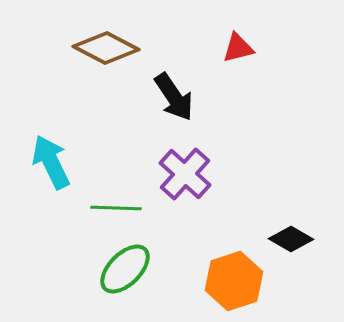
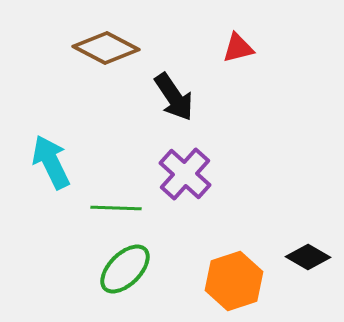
black diamond: moved 17 px right, 18 px down
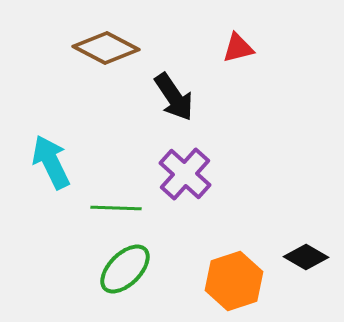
black diamond: moved 2 px left
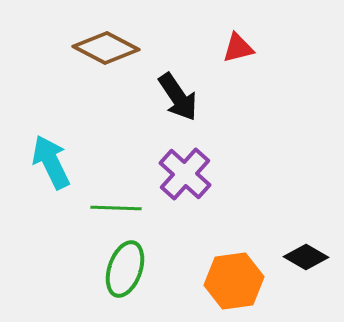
black arrow: moved 4 px right
green ellipse: rotated 26 degrees counterclockwise
orange hexagon: rotated 10 degrees clockwise
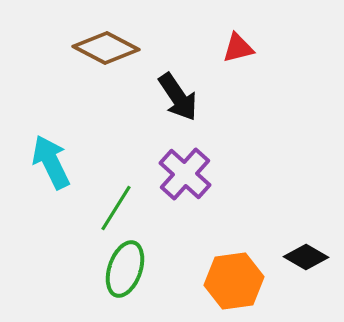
green line: rotated 60 degrees counterclockwise
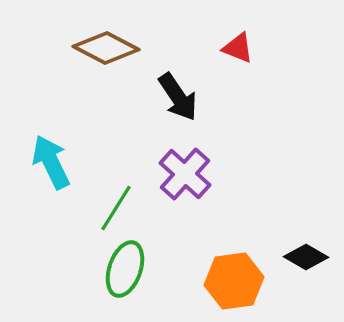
red triangle: rotated 36 degrees clockwise
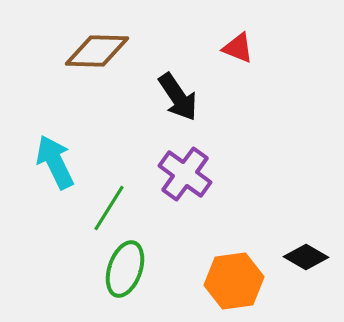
brown diamond: moved 9 px left, 3 px down; rotated 26 degrees counterclockwise
cyan arrow: moved 4 px right
purple cross: rotated 6 degrees counterclockwise
green line: moved 7 px left
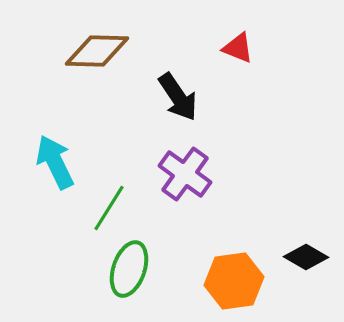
green ellipse: moved 4 px right
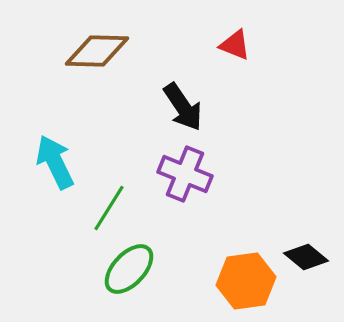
red triangle: moved 3 px left, 3 px up
black arrow: moved 5 px right, 10 px down
purple cross: rotated 14 degrees counterclockwise
black diamond: rotated 9 degrees clockwise
green ellipse: rotated 24 degrees clockwise
orange hexagon: moved 12 px right
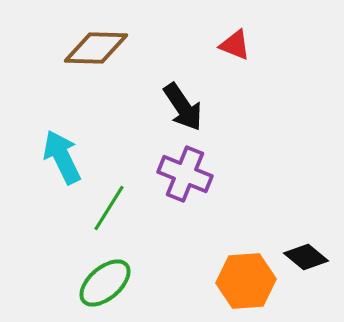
brown diamond: moved 1 px left, 3 px up
cyan arrow: moved 7 px right, 5 px up
green ellipse: moved 24 px left, 14 px down; rotated 6 degrees clockwise
orange hexagon: rotated 4 degrees clockwise
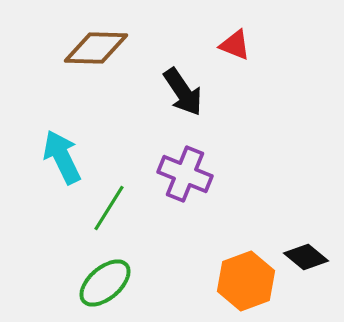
black arrow: moved 15 px up
orange hexagon: rotated 16 degrees counterclockwise
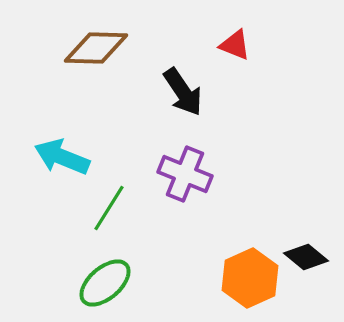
cyan arrow: rotated 42 degrees counterclockwise
orange hexagon: moved 4 px right, 3 px up; rotated 4 degrees counterclockwise
